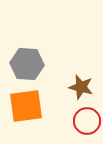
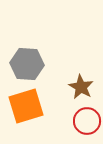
brown star: rotated 15 degrees clockwise
orange square: rotated 9 degrees counterclockwise
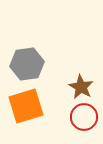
gray hexagon: rotated 12 degrees counterclockwise
red circle: moved 3 px left, 4 px up
